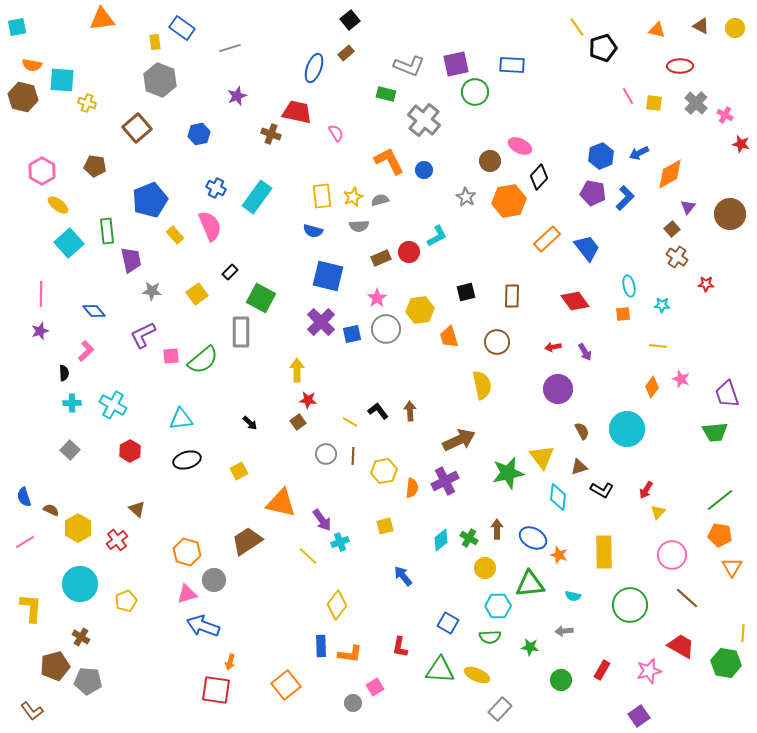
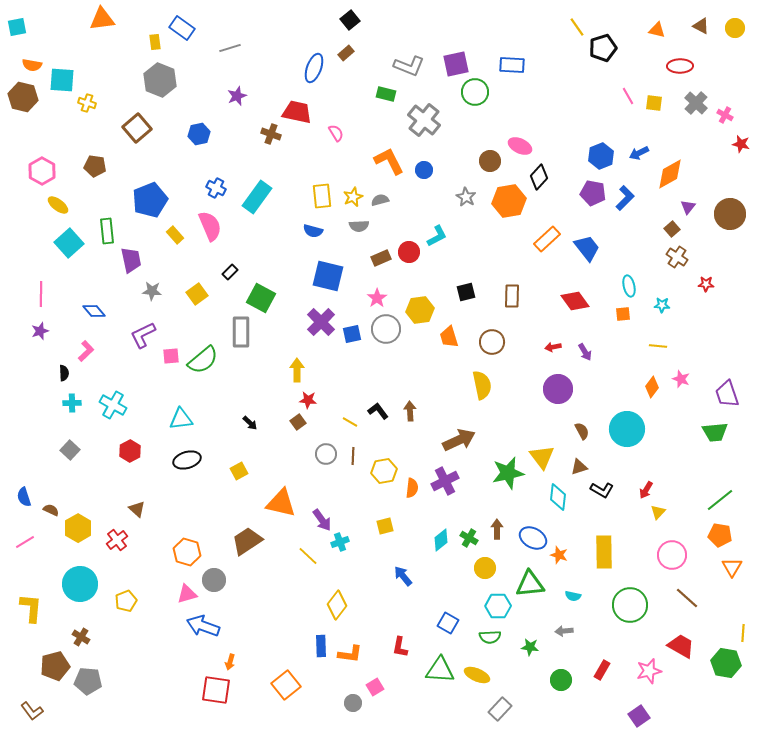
brown circle at (497, 342): moved 5 px left
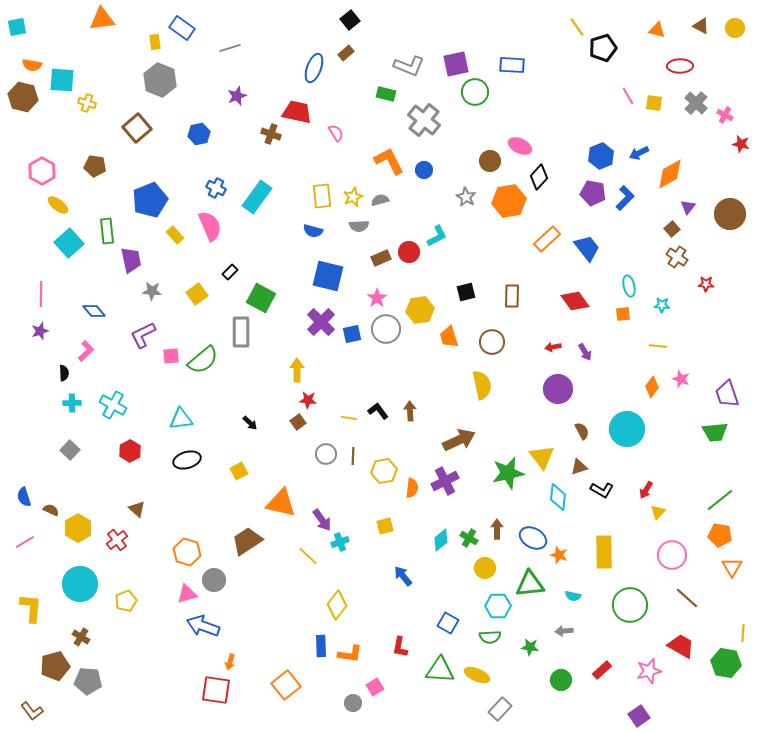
yellow line at (350, 422): moved 1 px left, 4 px up; rotated 21 degrees counterclockwise
red rectangle at (602, 670): rotated 18 degrees clockwise
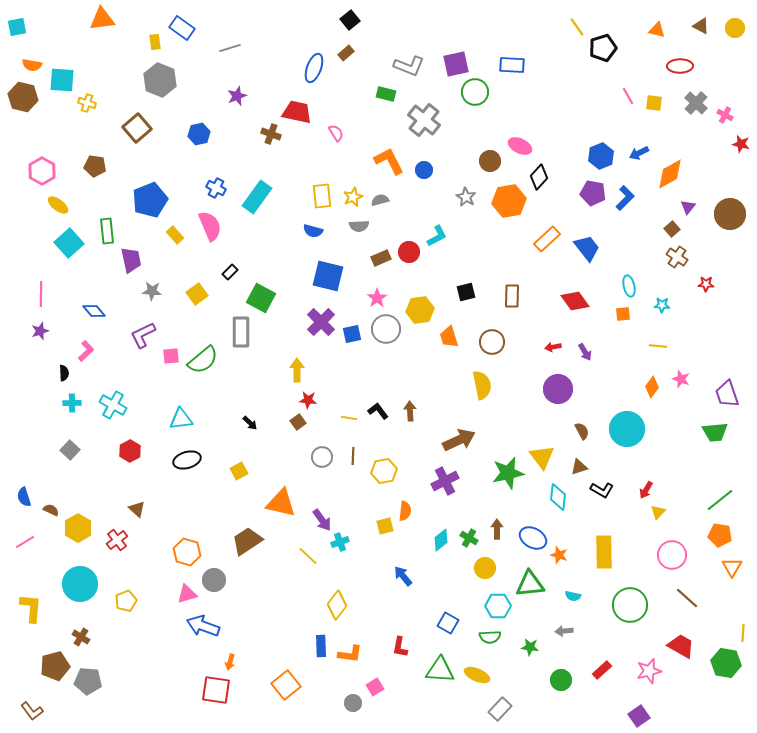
gray circle at (326, 454): moved 4 px left, 3 px down
orange semicircle at (412, 488): moved 7 px left, 23 px down
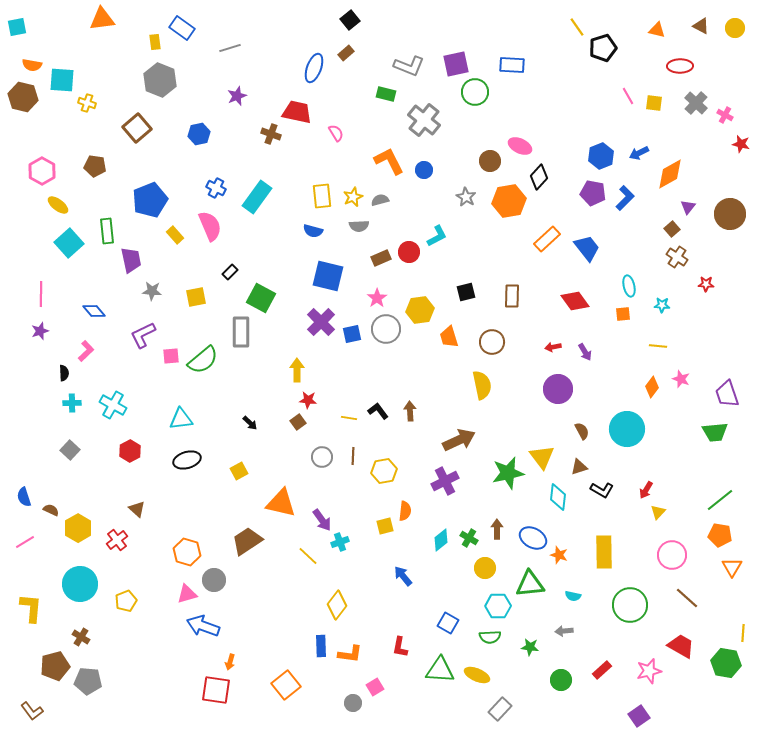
yellow square at (197, 294): moved 1 px left, 3 px down; rotated 25 degrees clockwise
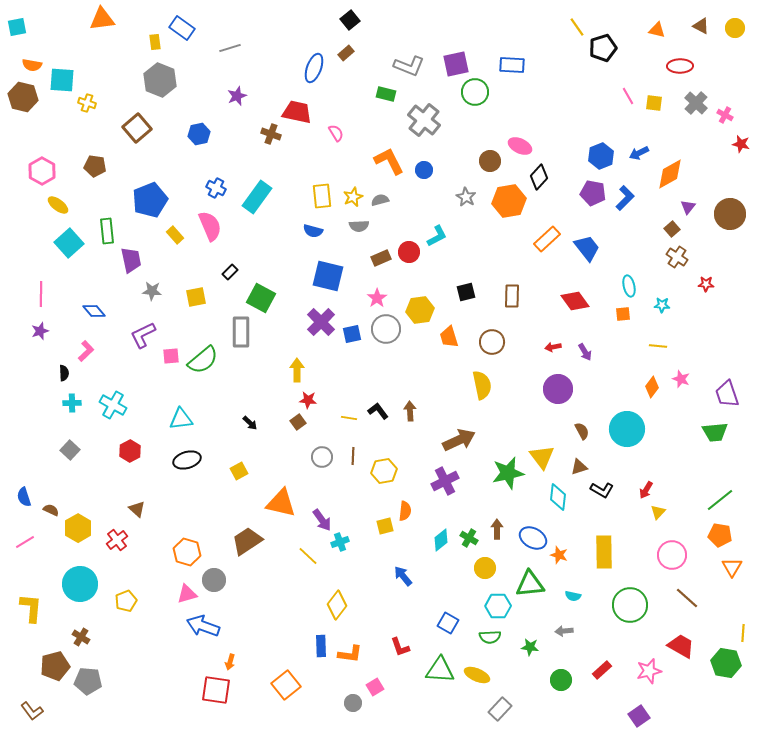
red L-shape at (400, 647): rotated 30 degrees counterclockwise
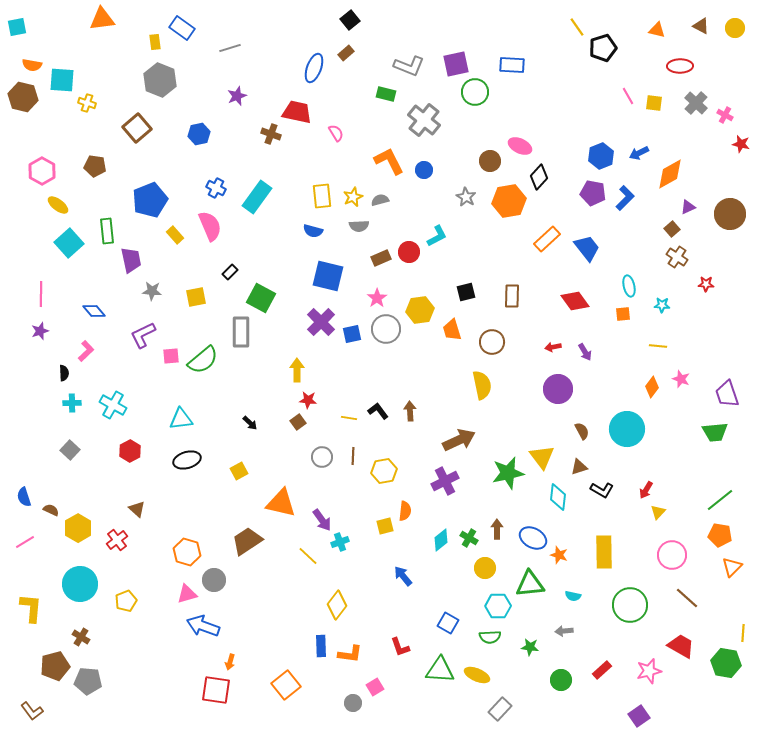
purple triangle at (688, 207): rotated 28 degrees clockwise
orange trapezoid at (449, 337): moved 3 px right, 7 px up
orange triangle at (732, 567): rotated 15 degrees clockwise
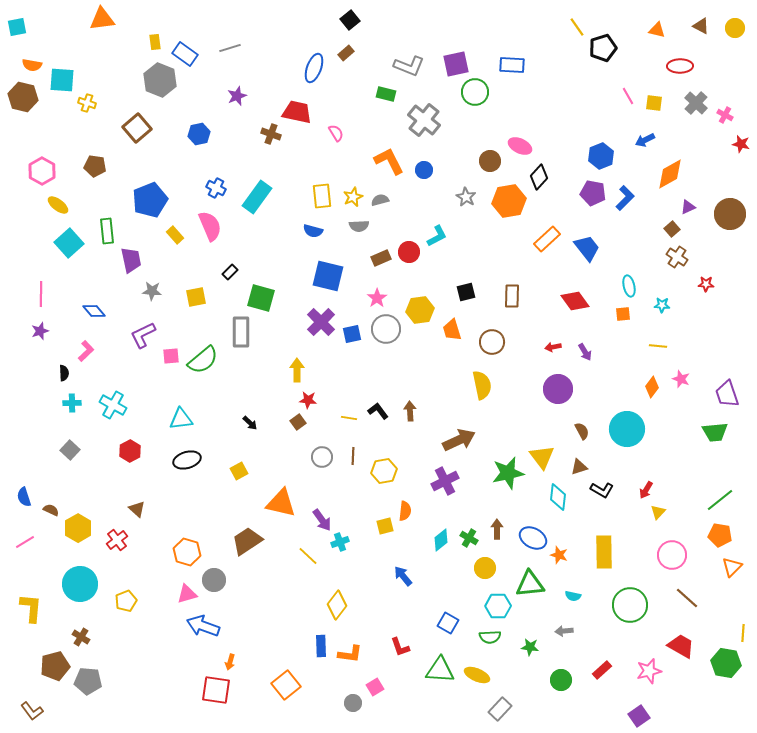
blue rectangle at (182, 28): moved 3 px right, 26 px down
blue arrow at (639, 153): moved 6 px right, 13 px up
green square at (261, 298): rotated 12 degrees counterclockwise
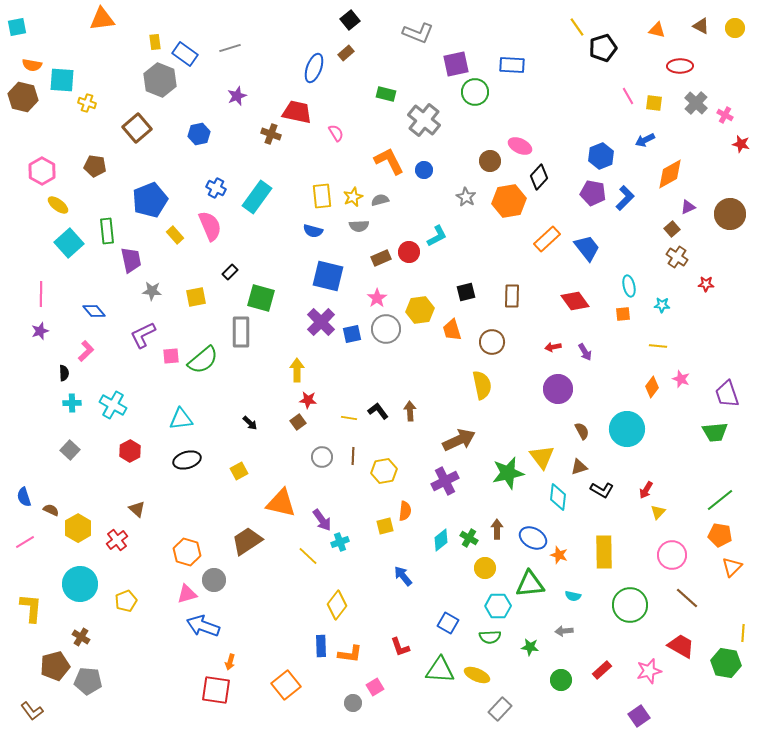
gray L-shape at (409, 66): moved 9 px right, 33 px up
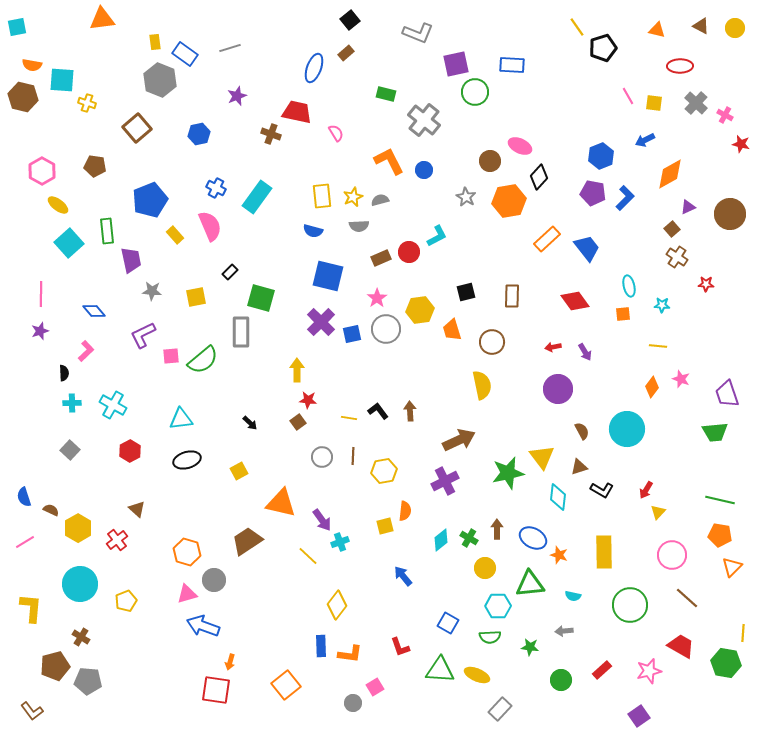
green line at (720, 500): rotated 52 degrees clockwise
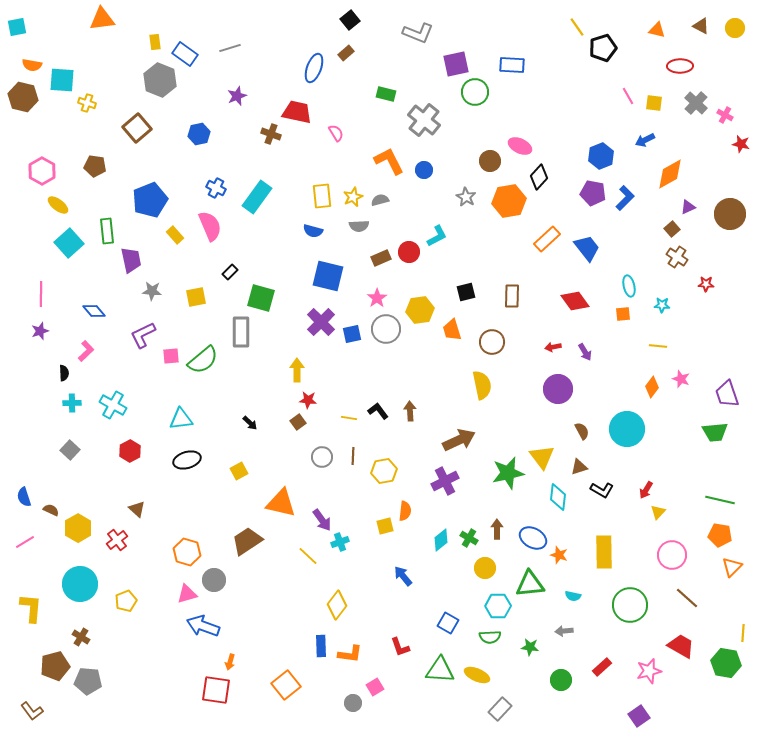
red rectangle at (602, 670): moved 3 px up
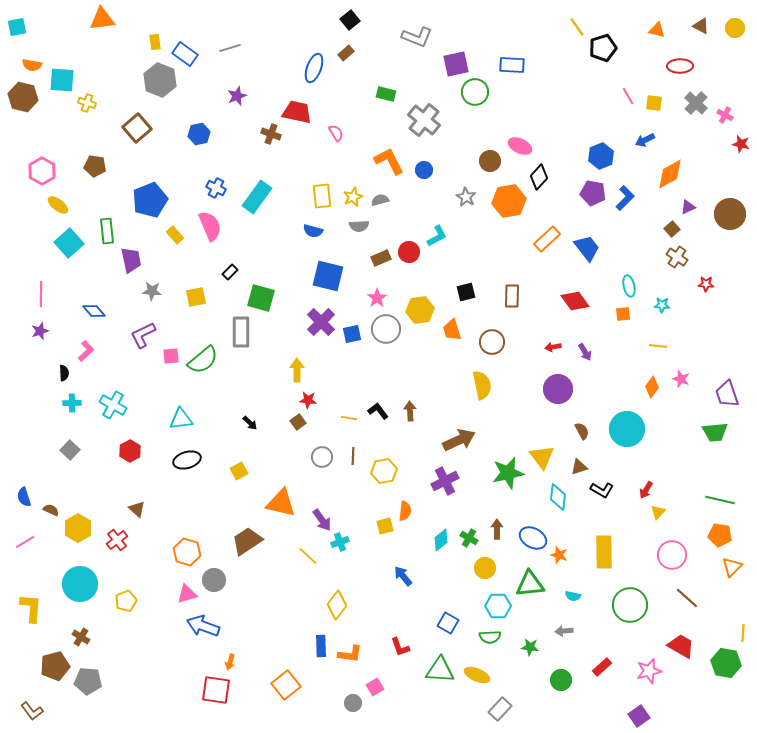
gray L-shape at (418, 33): moved 1 px left, 4 px down
